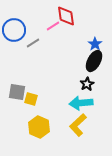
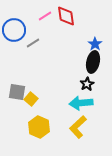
pink line: moved 8 px left, 10 px up
black ellipse: moved 1 px left, 1 px down; rotated 15 degrees counterclockwise
yellow square: rotated 24 degrees clockwise
yellow L-shape: moved 2 px down
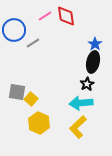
yellow hexagon: moved 4 px up
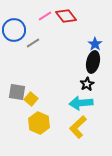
red diamond: rotated 30 degrees counterclockwise
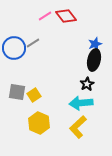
blue circle: moved 18 px down
blue star: rotated 16 degrees clockwise
black ellipse: moved 1 px right, 2 px up
yellow square: moved 3 px right, 4 px up; rotated 16 degrees clockwise
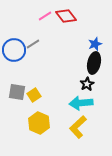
gray line: moved 1 px down
blue circle: moved 2 px down
black ellipse: moved 3 px down
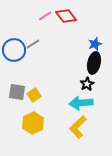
yellow hexagon: moved 6 px left; rotated 10 degrees clockwise
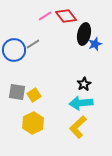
black ellipse: moved 10 px left, 29 px up
black star: moved 3 px left
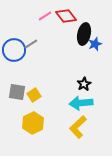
gray line: moved 2 px left
